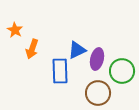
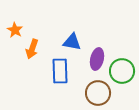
blue triangle: moved 5 px left, 8 px up; rotated 36 degrees clockwise
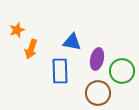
orange star: moved 2 px right; rotated 21 degrees clockwise
orange arrow: moved 1 px left
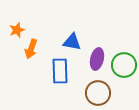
green circle: moved 2 px right, 6 px up
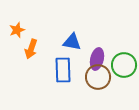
blue rectangle: moved 3 px right, 1 px up
brown circle: moved 16 px up
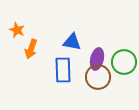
orange star: rotated 28 degrees counterclockwise
green circle: moved 3 px up
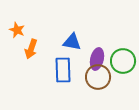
green circle: moved 1 px left, 1 px up
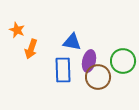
purple ellipse: moved 8 px left, 2 px down
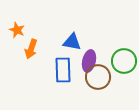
green circle: moved 1 px right
